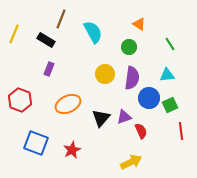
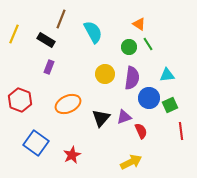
green line: moved 22 px left
purple rectangle: moved 2 px up
blue square: rotated 15 degrees clockwise
red star: moved 5 px down
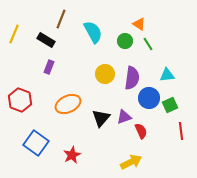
green circle: moved 4 px left, 6 px up
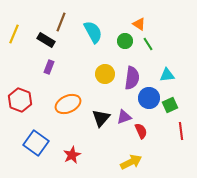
brown line: moved 3 px down
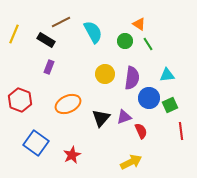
brown line: rotated 42 degrees clockwise
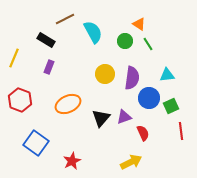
brown line: moved 4 px right, 3 px up
yellow line: moved 24 px down
green square: moved 1 px right, 1 px down
red semicircle: moved 2 px right, 2 px down
red star: moved 6 px down
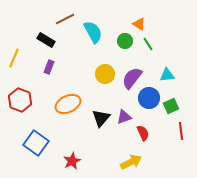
purple semicircle: rotated 150 degrees counterclockwise
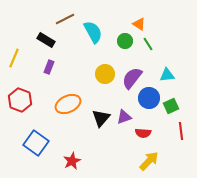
red semicircle: rotated 119 degrees clockwise
yellow arrow: moved 18 px right, 1 px up; rotated 20 degrees counterclockwise
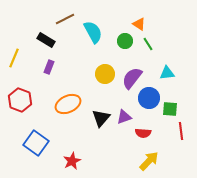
cyan triangle: moved 2 px up
green square: moved 1 px left, 3 px down; rotated 28 degrees clockwise
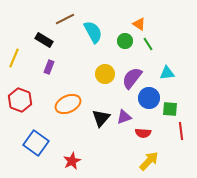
black rectangle: moved 2 px left
